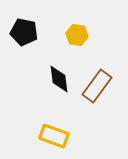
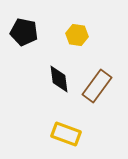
yellow rectangle: moved 12 px right, 2 px up
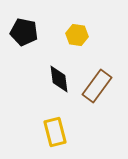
yellow rectangle: moved 11 px left, 2 px up; rotated 56 degrees clockwise
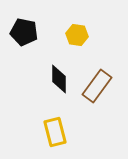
black diamond: rotated 8 degrees clockwise
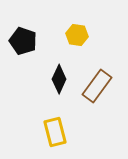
black pentagon: moved 1 px left, 9 px down; rotated 8 degrees clockwise
black diamond: rotated 24 degrees clockwise
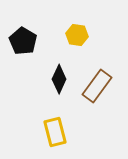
black pentagon: rotated 12 degrees clockwise
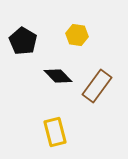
black diamond: moved 1 px left, 3 px up; rotated 68 degrees counterclockwise
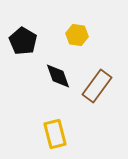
black diamond: rotated 24 degrees clockwise
yellow rectangle: moved 2 px down
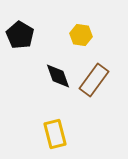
yellow hexagon: moved 4 px right
black pentagon: moved 3 px left, 6 px up
brown rectangle: moved 3 px left, 6 px up
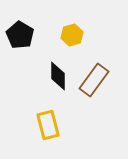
yellow hexagon: moved 9 px left; rotated 25 degrees counterclockwise
black diamond: rotated 20 degrees clockwise
yellow rectangle: moved 7 px left, 9 px up
